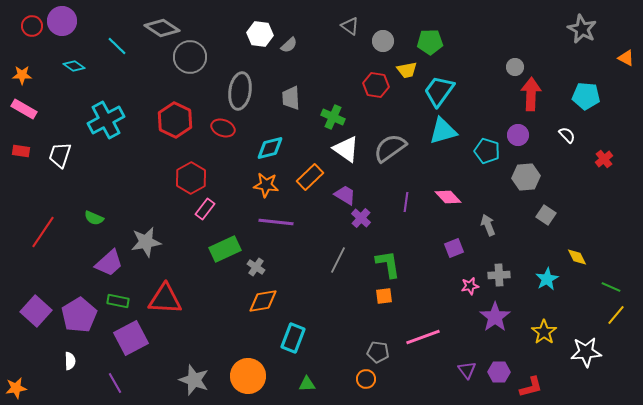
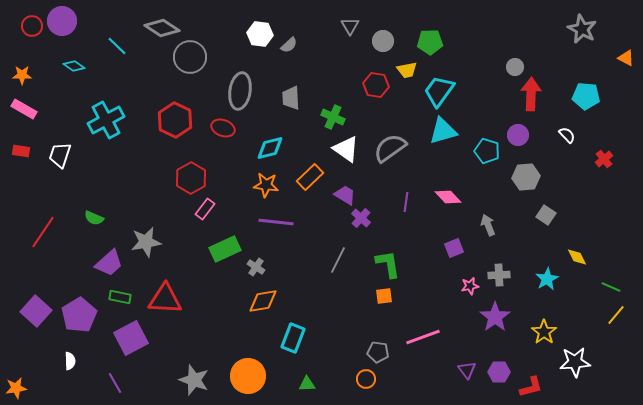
gray triangle at (350, 26): rotated 24 degrees clockwise
green rectangle at (118, 301): moved 2 px right, 4 px up
white star at (586, 352): moved 11 px left, 10 px down
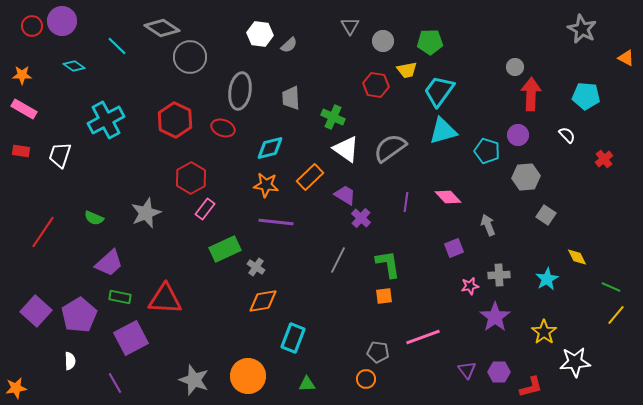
gray star at (146, 242): moved 29 px up; rotated 12 degrees counterclockwise
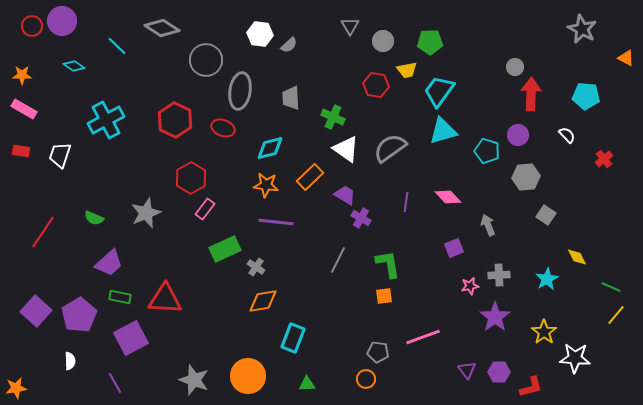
gray circle at (190, 57): moved 16 px right, 3 px down
purple cross at (361, 218): rotated 12 degrees counterclockwise
white star at (575, 362): moved 4 px up; rotated 8 degrees clockwise
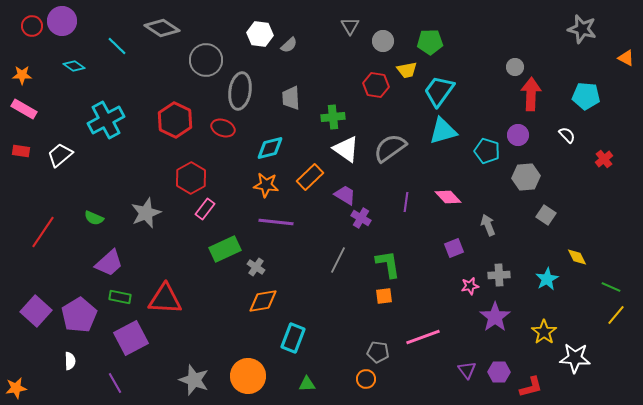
gray star at (582, 29): rotated 12 degrees counterclockwise
green cross at (333, 117): rotated 30 degrees counterclockwise
white trapezoid at (60, 155): rotated 32 degrees clockwise
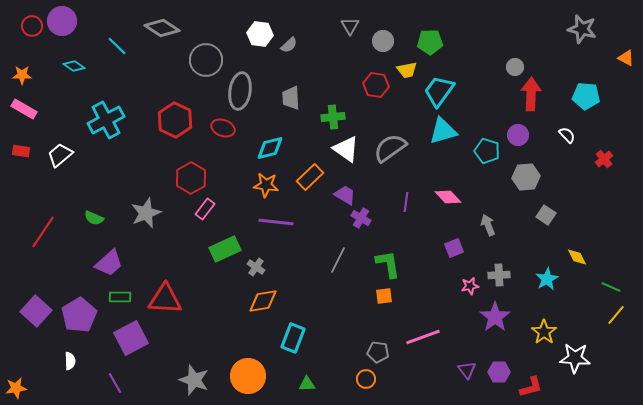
green rectangle at (120, 297): rotated 10 degrees counterclockwise
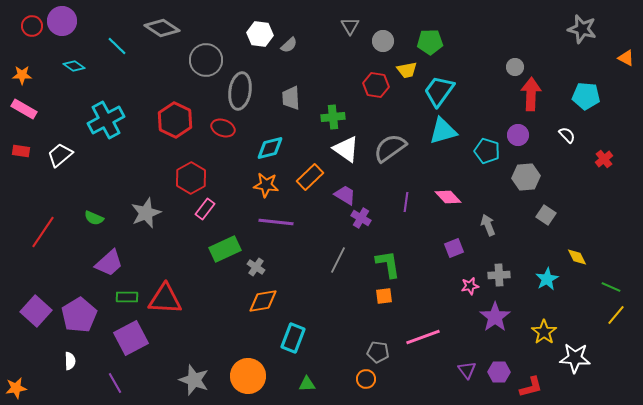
green rectangle at (120, 297): moved 7 px right
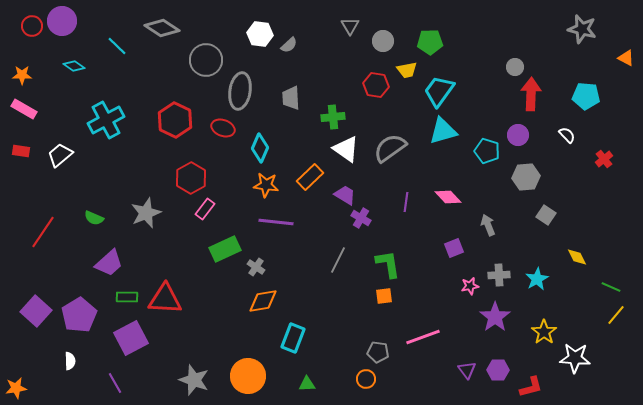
cyan diamond at (270, 148): moved 10 px left; rotated 52 degrees counterclockwise
cyan star at (547, 279): moved 10 px left
purple hexagon at (499, 372): moved 1 px left, 2 px up
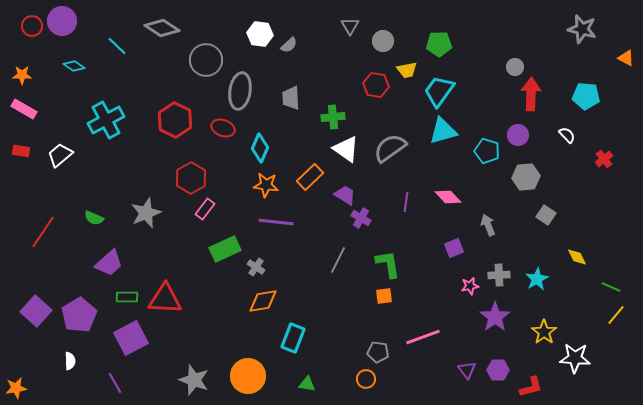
green pentagon at (430, 42): moved 9 px right, 2 px down
green triangle at (307, 384): rotated 12 degrees clockwise
